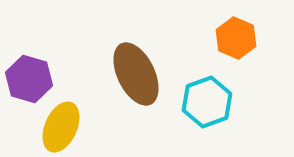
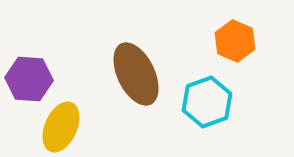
orange hexagon: moved 1 px left, 3 px down
purple hexagon: rotated 12 degrees counterclockwise
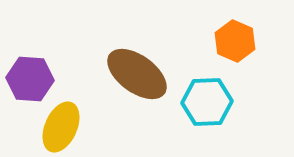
brown ellipse: moved 1 px right; rotated 28 degrees counterclockwise
purple hexagon: moved 1 px right
cyan hexagon: rotated 18 degrees clockwise
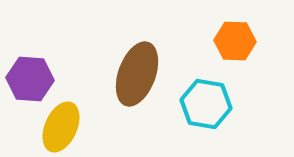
orange hexagon: rotated 21 degrees counterclockwise
brown ellipse: rotated 74 degrees clockwise
cyan hexagon: moved 1 px left, 2 px down; rotated 12 degrees clockwise
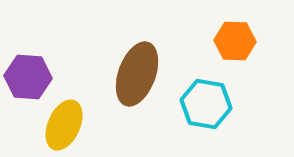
purple hexagon: moved 2 px left, 2 px up
yellow ellipse: moved 3 px right, 2 px up
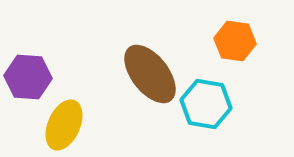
orange hexagon: rotated 6 degrees clockwise
brown ellipse: moved 13 px right; rotated 58 degrees counterclockwise
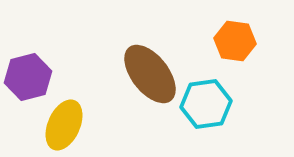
purple hexagon: rotated 18 degrees counterclockwise
cyan hexagon: rotated 18 degrees counterclockwise
